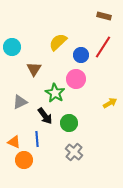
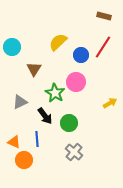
pink circle: moved 3 px down
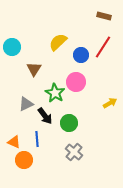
gray triangle: moved 6 px right, 2 px down
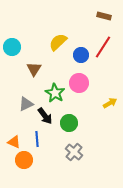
pink circle: moved 3 px right, 1 px down
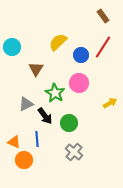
brown rectangle: moved 1 px left; rotated 40 degrees clockwise
brown triangle: moved 2 px right
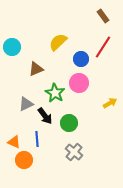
blue circle: moved 4 px down
brown triangle: rotated 35 degrees clockwise
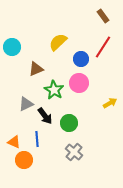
green star: moved 1 px left, 3 px up
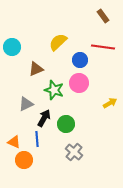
red line: rotated 65 degrees clockwise
blue circle: moved 1 px left, 1 px down
green star: rotated 12 degrees counterclockwise
black arrow: moved 1 px left, 2 px down; rotated 114 degrees counterclockwise
green circle: moved 3 px left, 1 px down
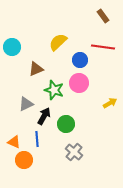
black arrow: moved 2 px up
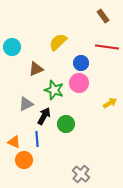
red line: moved 4 px right
blue circle: moved 1 px right, 3 px down
gray cross: moved 7 px right, 22 px down
